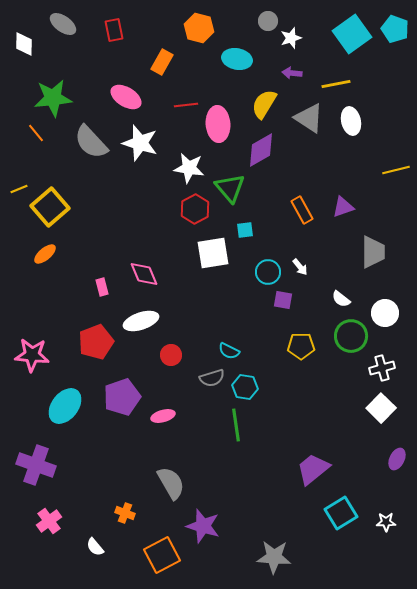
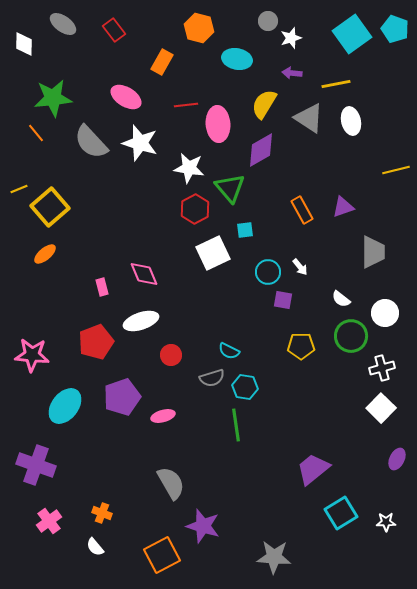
red rectangle at (114, 30): rotated 25 degrees counterclockwise
white square at (213, 253): rotated 16 degrees counterclockwise
orange cross at (125, 513): moved 23 px left
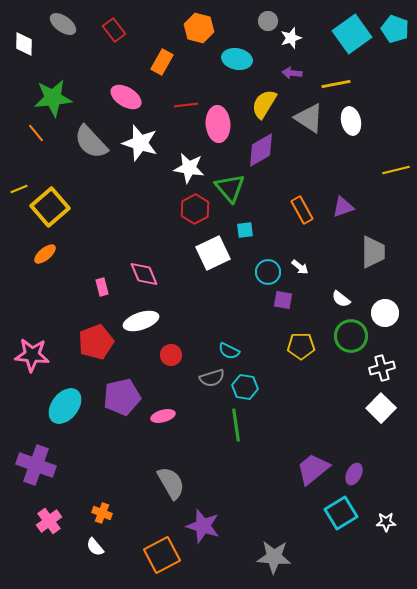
white arrow at (300, 267): rotated 12 degrees counterclockwise
purple pentagon at (122, 397): rotated 6 degrees clockwise
purple ellipse at (397, 459): moved 43 px left, 15 px down
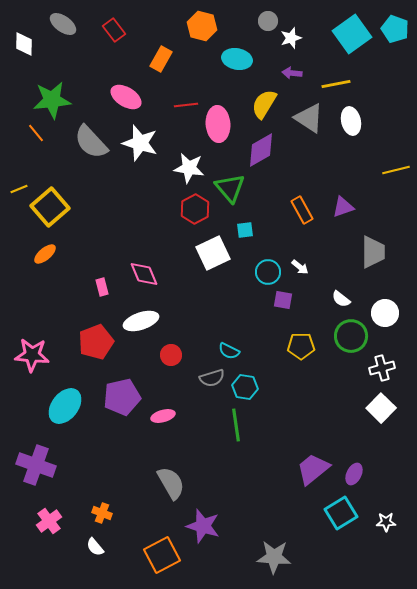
orange hexagon at (199, 28): moved 3 px right, 2 px up
orange rectangle at (162, 62): moved 1 px left, 3 px up
green star at (53, 98): moved 1 px left, 2 px down
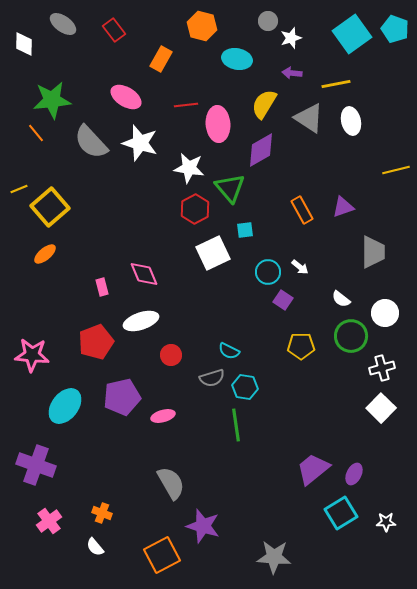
purple square at (283, 300): rotated 24 degrees clockwise
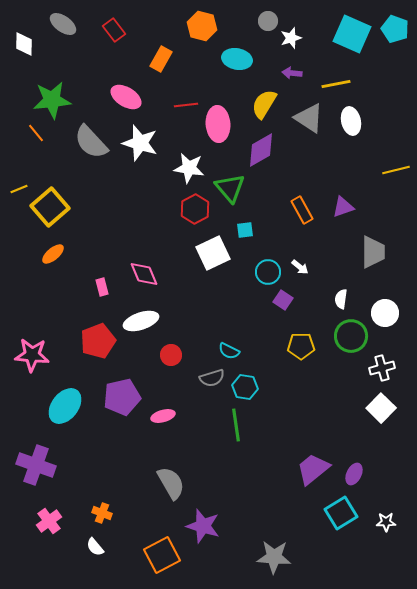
cyan square at (352, 34): rotated 30 degrees counterclockwise
orange ellipse at (45, 254): moved 8 px right
white semicircle at (341, 299): rotated 60 degrees clockwise
red pentagon at (96, 342): moved 2 px right, 1 px up
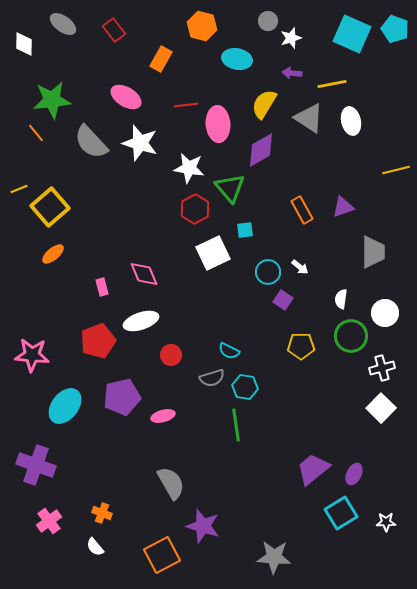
yellow line at (336, 84): moved 4 px left
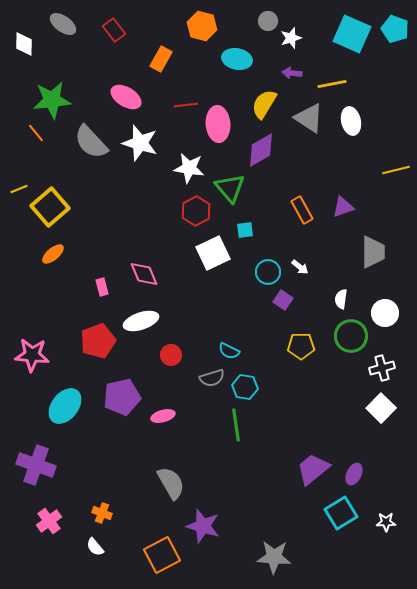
red hexagon at (195, 209): moved 1 px right, 2 px down
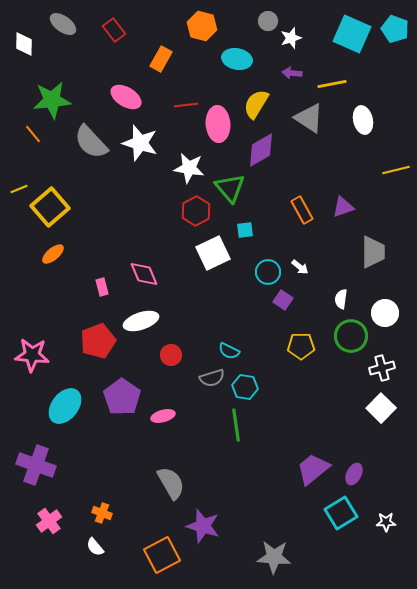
yellow semicircle at (264, 104): moved 8 px left
white ellipse at (351, 121): moved 12 px right, 1 px up
orange line at (36, 133): moved 3 px left, 1 px down
purple pentagon at (122, 397): rotated 24 degrees counterclockwise
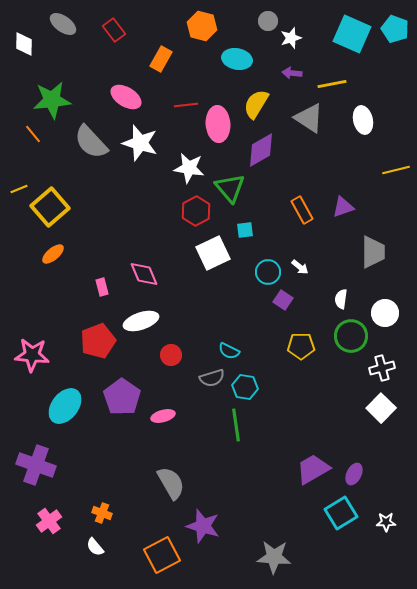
purple trapezoid at (313, 469): rotated 9 degrees clockwise
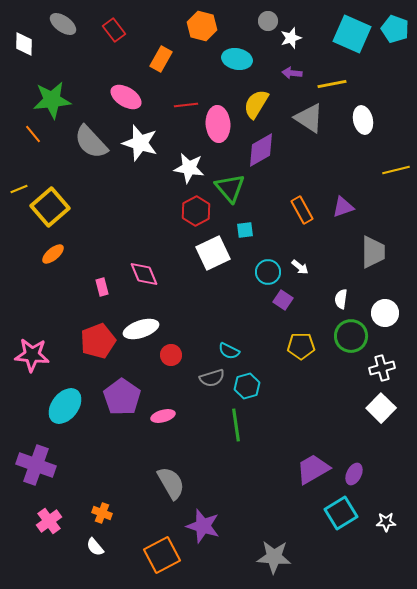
white ellipse at (141, 321): moved 8 px down
cyan hexagon at (245, 387): moved 2 px right, 1 px up; rotated 25 degrees counterclockwise
